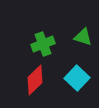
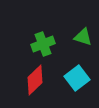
cyan square: rotated 10 degrees clockwise
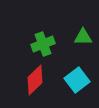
green triangle: rotated 18 degrees counterclockwise
cyan square: moved 2 px down
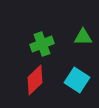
green cross: moved 1 px left
cyan square: rotated 20 degrees counterclockwise
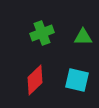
green cross: moved 11 px up
cyan square: rotated 20 degrees counterclockwise
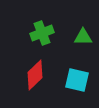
red diamond: moved 5 px up
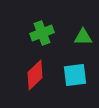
cyan square: moved 2 px left, 5 px up; rotated 20 degrees counterclockwise
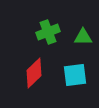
green cross: moved 6 px right, 1 px up
red diamond: moved 1 px left, 2 px up
